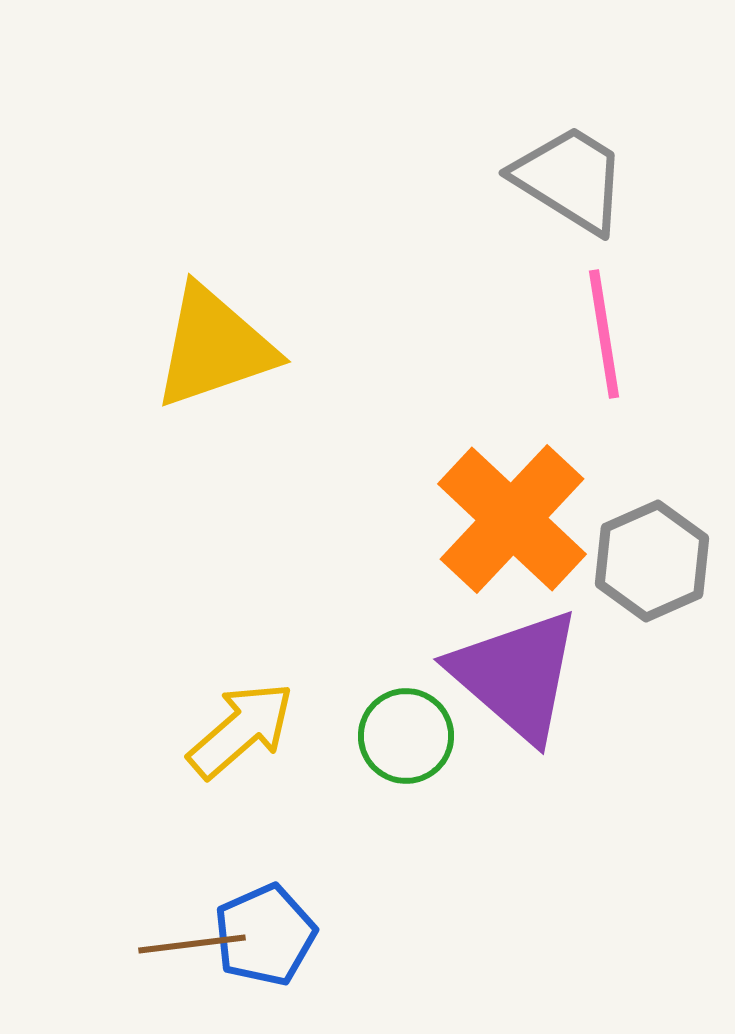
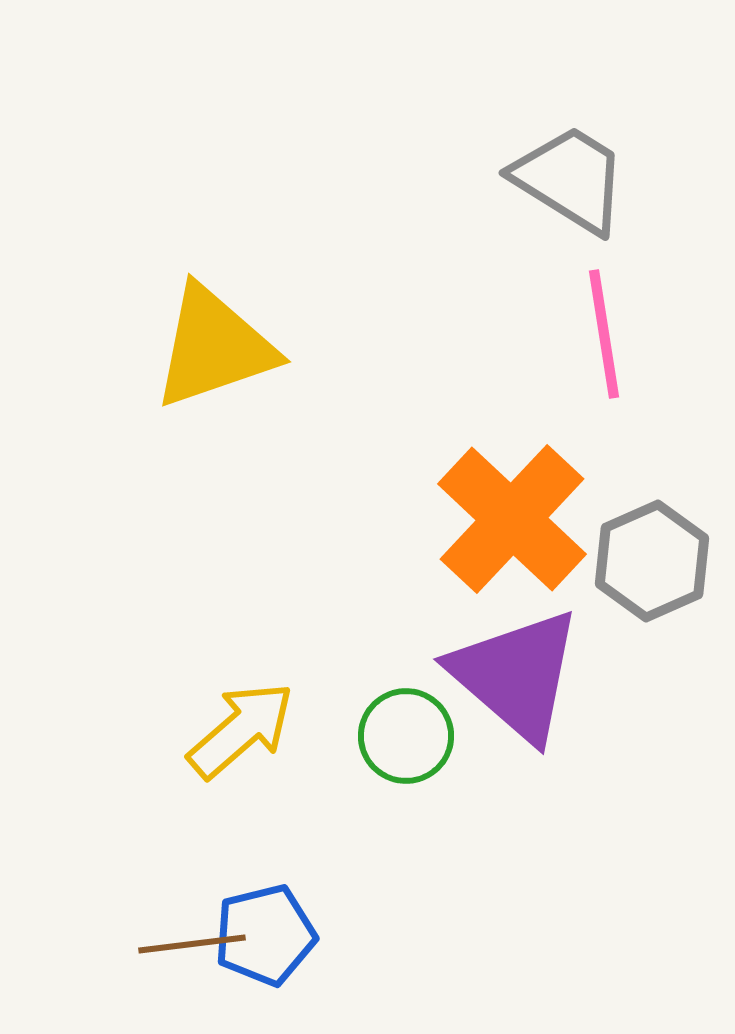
blue pentagon: rotated 10 degrees clockwise
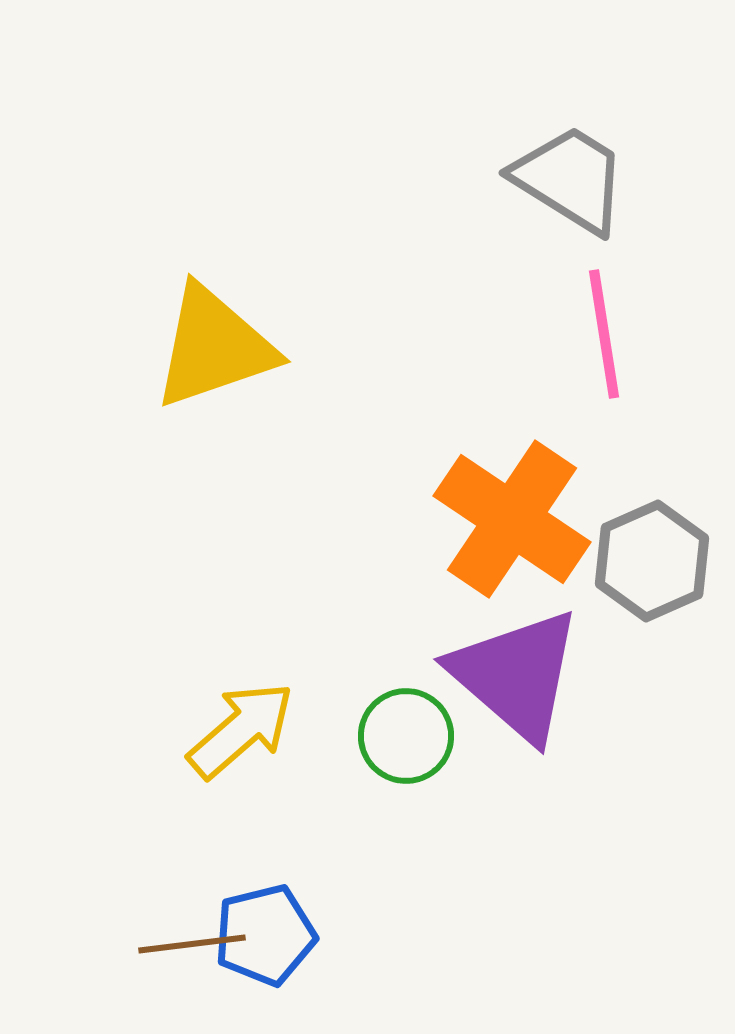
orange cross: rotated 9 degrees counterclockwise
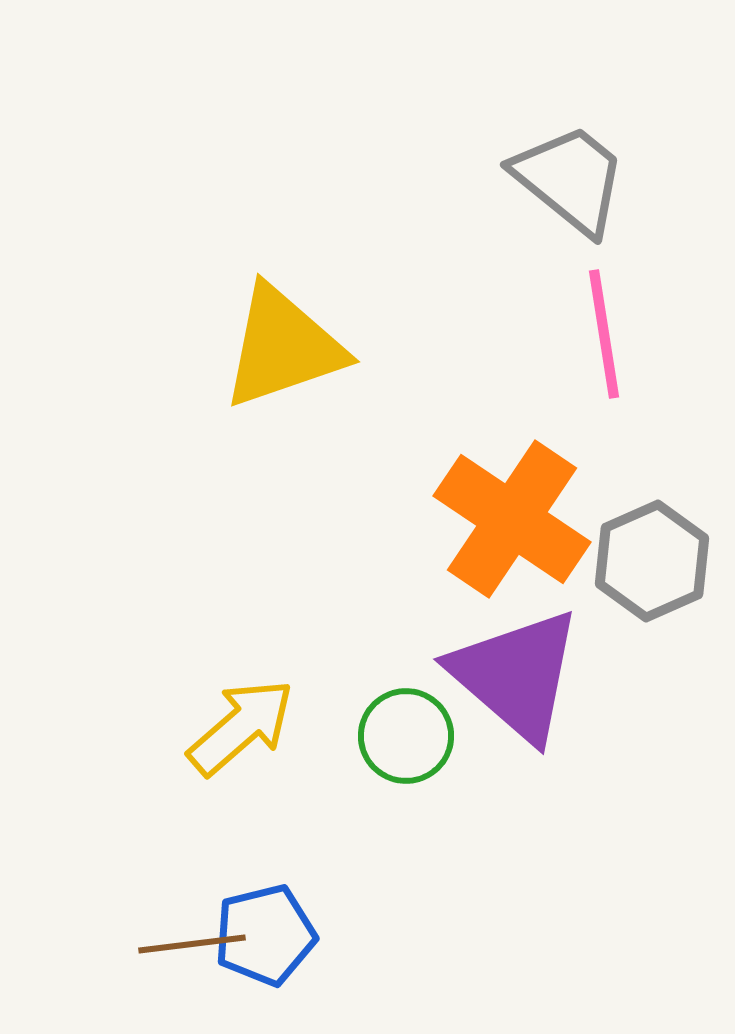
gray trapezoid: rotated 7 degrees clockwise
yellow triangle: moved 69 px right
yellow arrow: moved 3 px up
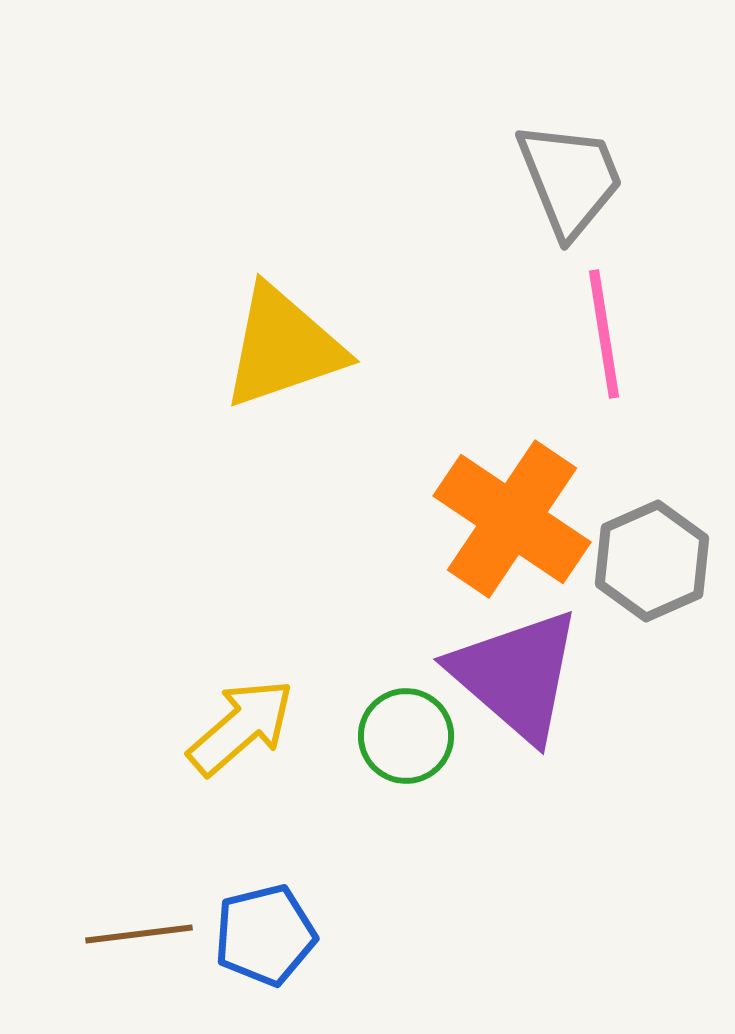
gray trapezoid: rotated 29 degrees clockwise
brown line: moved 53 px left, 10 px up
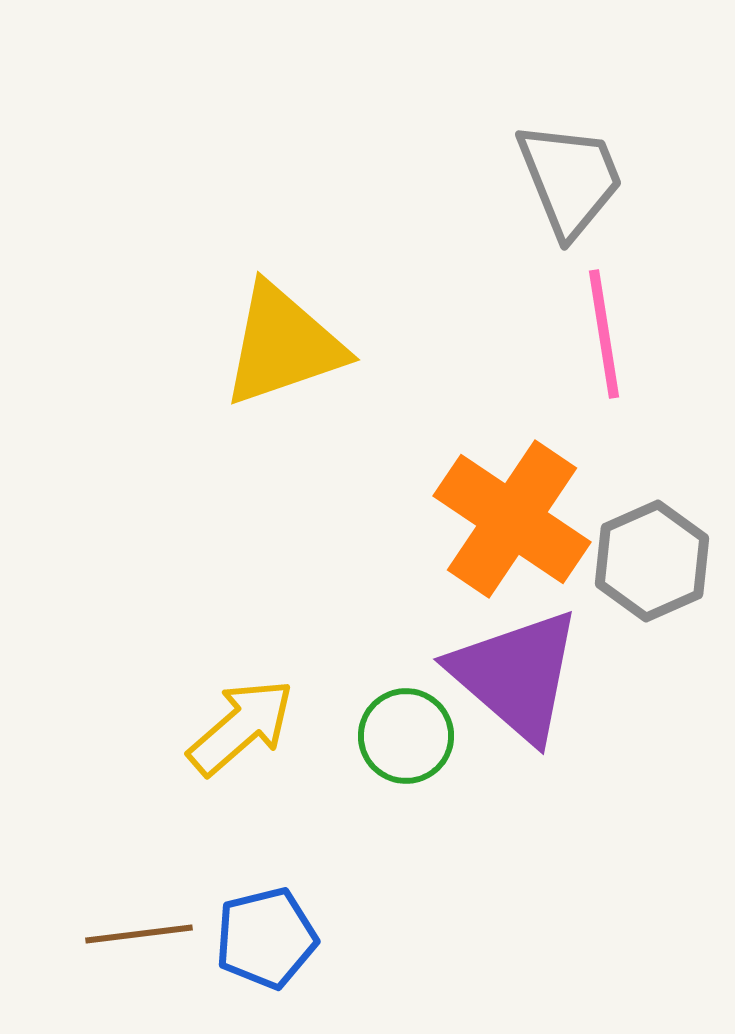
yellow triangle: moved 2 px up
blue pentagon: moved 1 px right, 3 px down
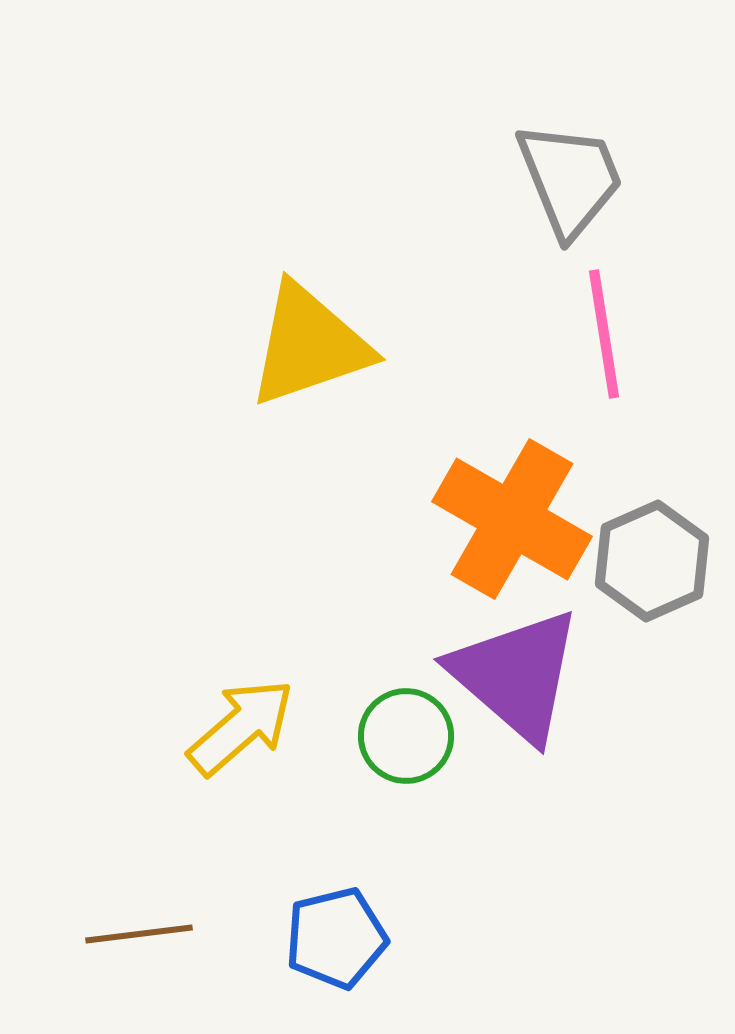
yellow triangle: moved 26 px right
orange cross: rotated 4 degrees counterclockwise
blue pentagon: moved 70 px right
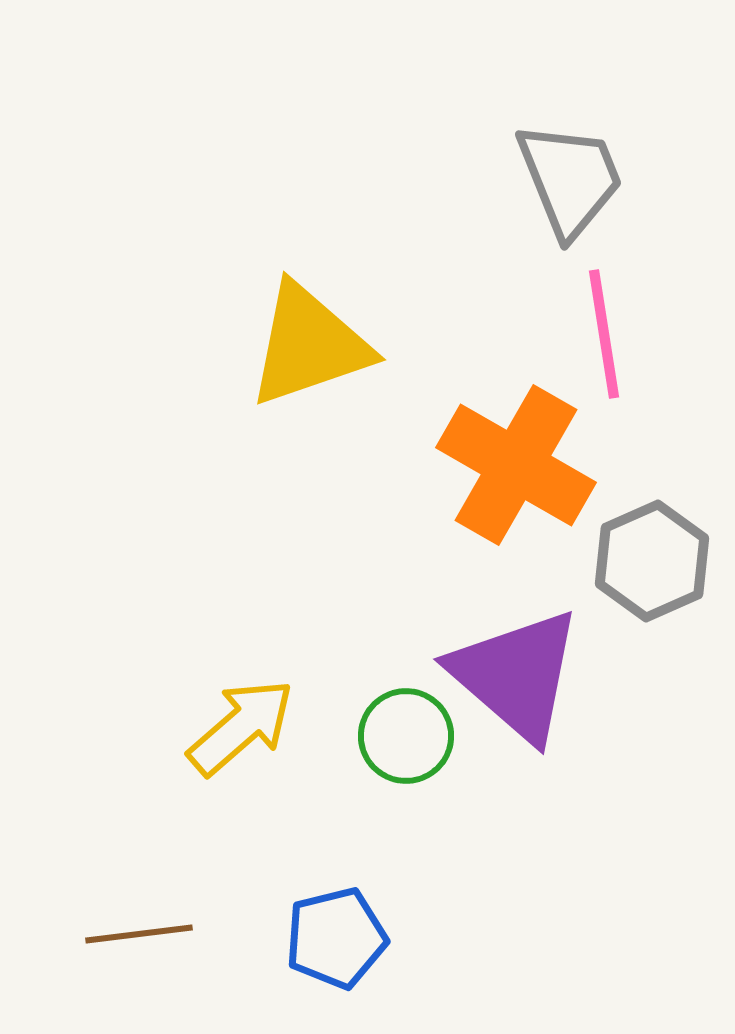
orange cross: moved 4 px right, 54 px up
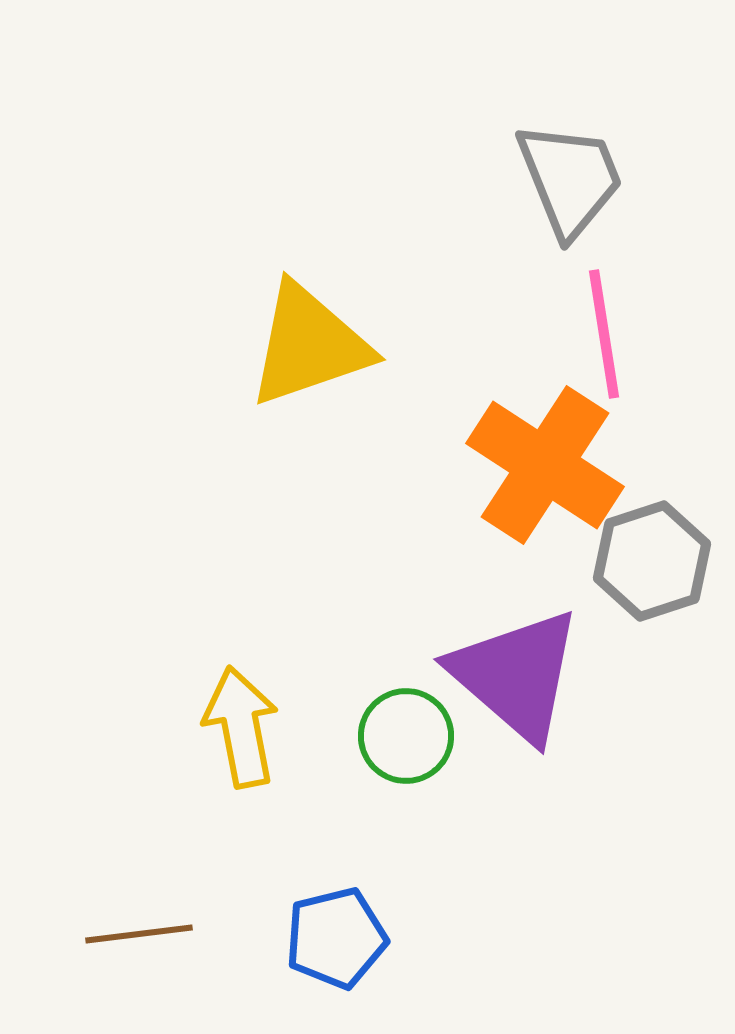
orange cross: moved 29 px right; rotated 3 degrees clockwise
gray hexagon: rotated 6 degrees clockwise
yellow arrow: rotated 60 degrees counterclockwise
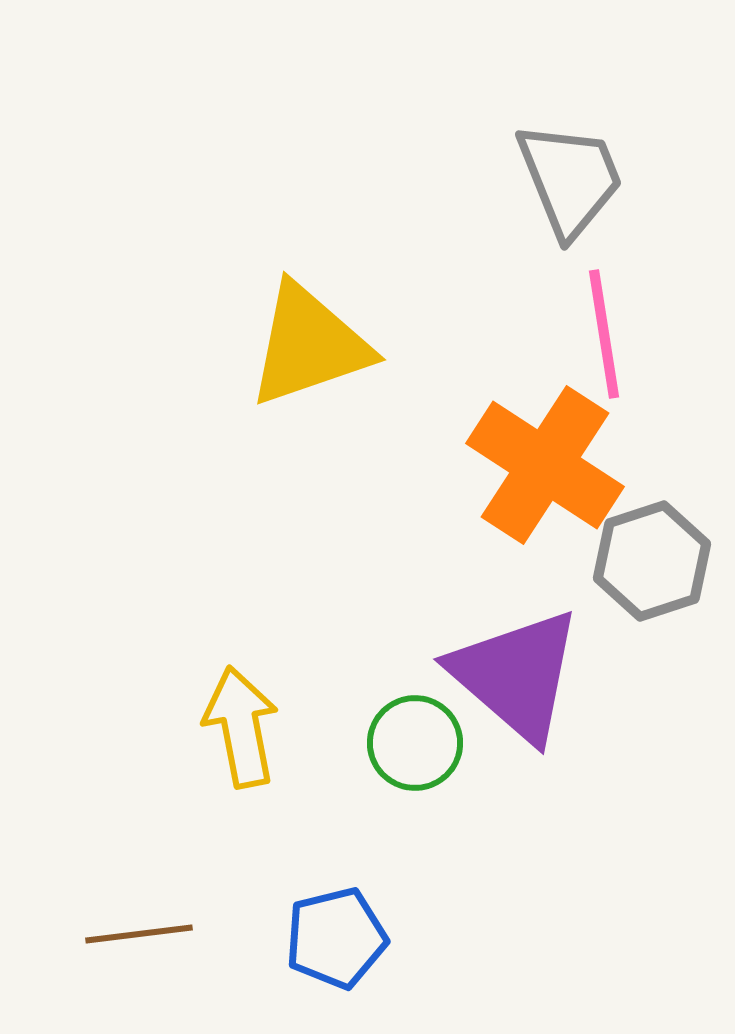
green circle: moved 9 px right, 7 px down
